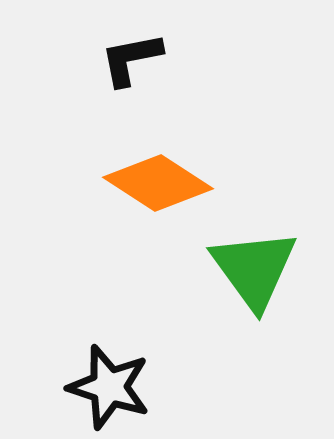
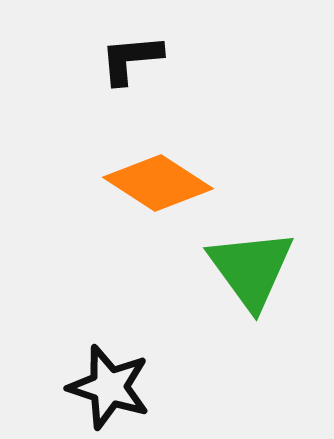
black L-shape: rotated 6 degrees clockwise
green triangle: moved 3 px left
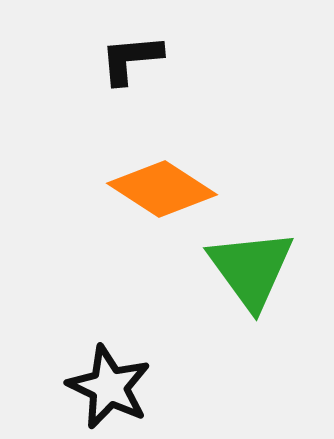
orange diamond: moved 4 px right, 6 px down
black star: rotated 8 degrees clockwise
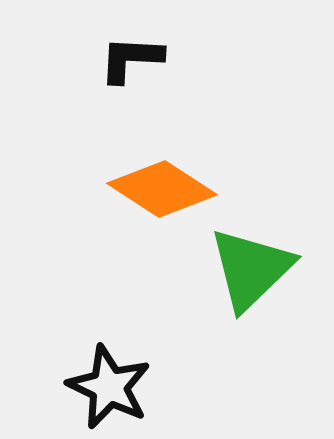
black L-shape: rotated 8 degrees clockwise
green triangle: rotated 22 degrees clockwise
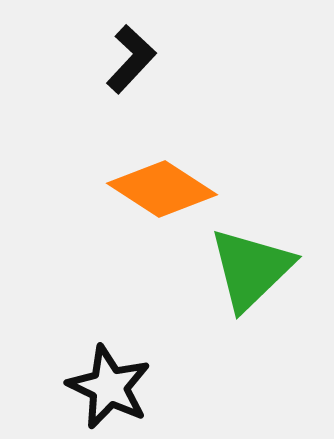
black L-shape: rotated 130 degrees clockwise
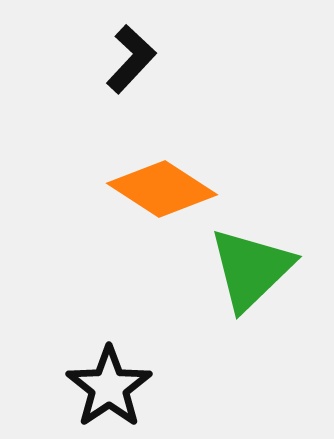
black star: rotated 12 degrees clockwise
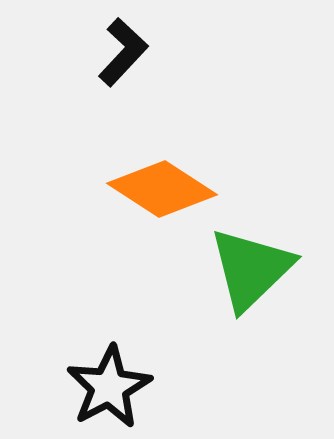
black L-shape: moved 8 px left, 7 px up
black star: rotated 6 degrees clockwise
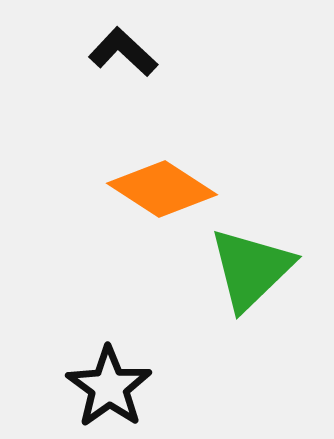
black L-shape: rotated 90 degrees counterclockwise
black star: rotated 8 degrees counterclockwise
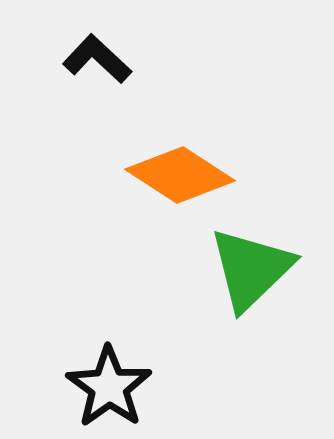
black L-shape: moved 26 px left, 7 px down
orange diamond: moved 18 px right, 14 px up
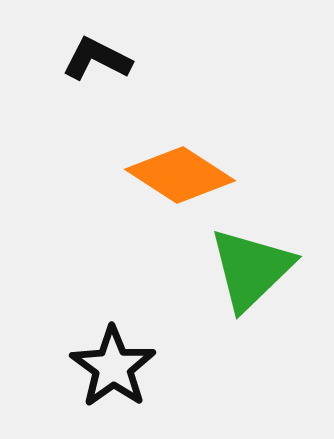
black L-shape: rotated 16 degrees counterclockwise
black star: moved 4 px right, 20 px up
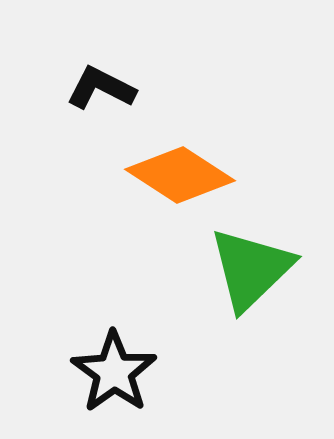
black L-shape: moved 4 px right, 29 px down
black star: moved 1 px right, 5 px down
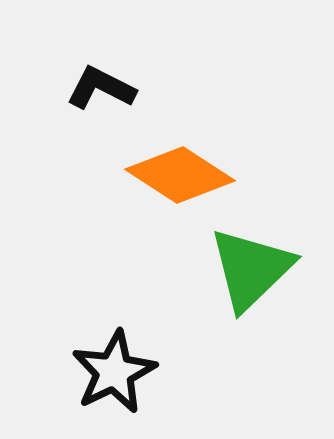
black star: rotated 10 degrees clockwise
